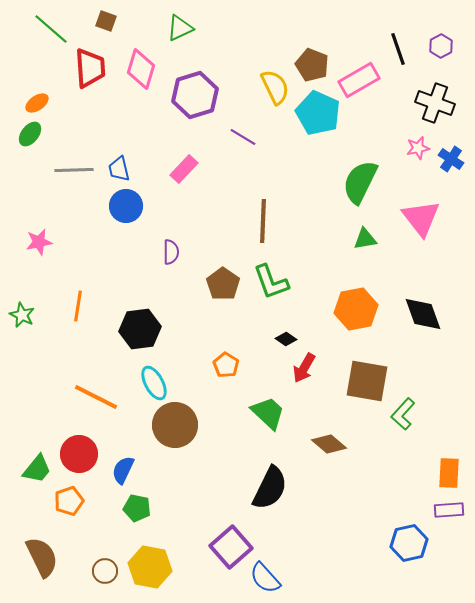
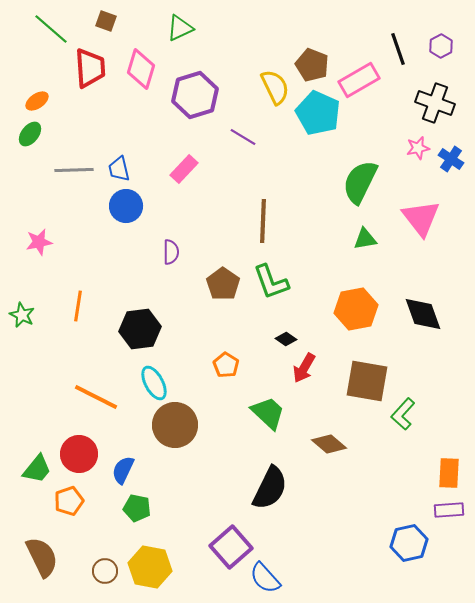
orange ellipse at (37, 103): moved 2 px up
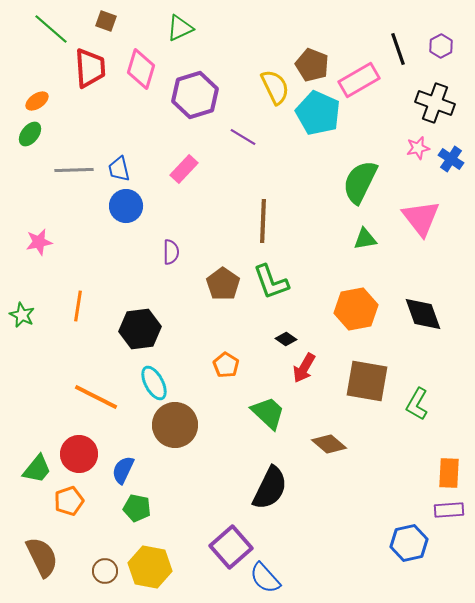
green L-shape at (403, 414): moved 14 px right, 10 px up; rotated 12 degrees counterclockwise
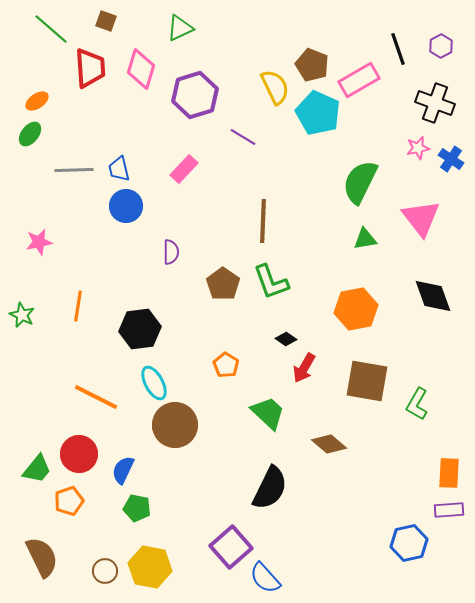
black diamond at (423, 314): moved 10 px right, 18 px up
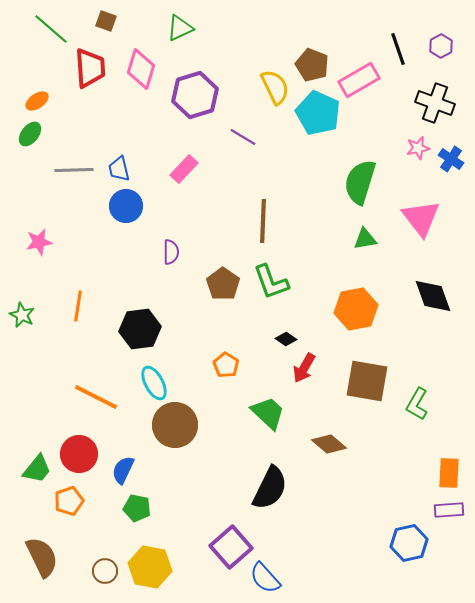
green semicircle at (360, 182): rotated 9 degrees counterclockwise
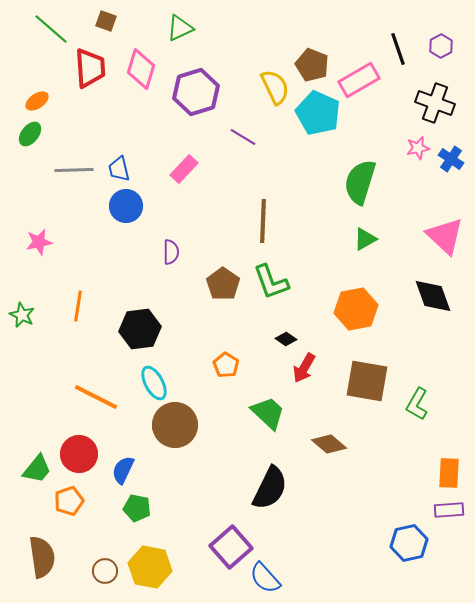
purple hexagon at (195, 95): moved 1 px right, 3 px up
pink triangle at (421, 218): moved 24 px right, 18 px down; rotated 9 degrees counterclockwise
green triangle at (365, 239): rotated 20 degrees counterclockwise
brown semicircle at (42, 557): rotated 18 degrees clockwise
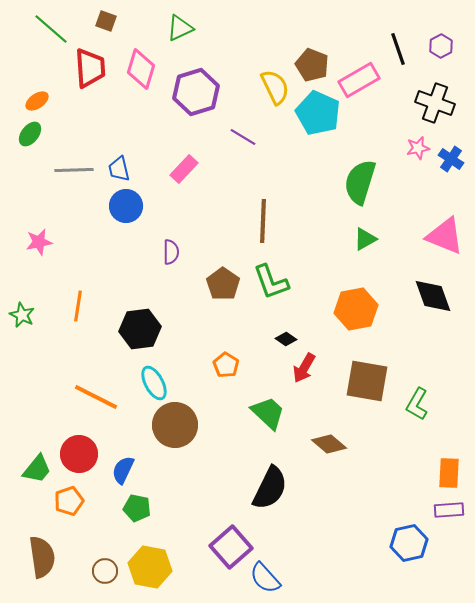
pink triangle at (445, 236): rotated 21 degrees counterclockwise
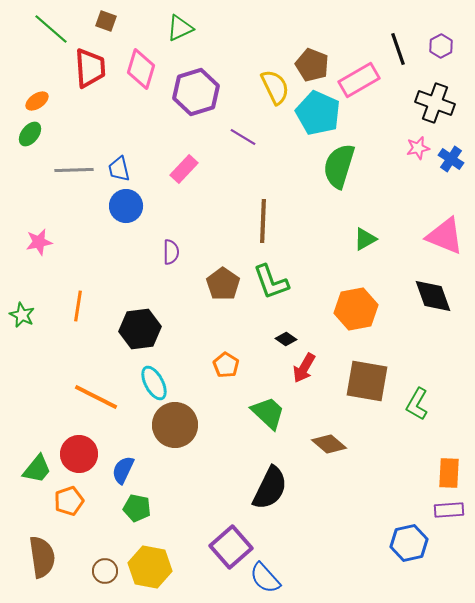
green semicircle at (360, 182): moved 21 px left, 16 px up
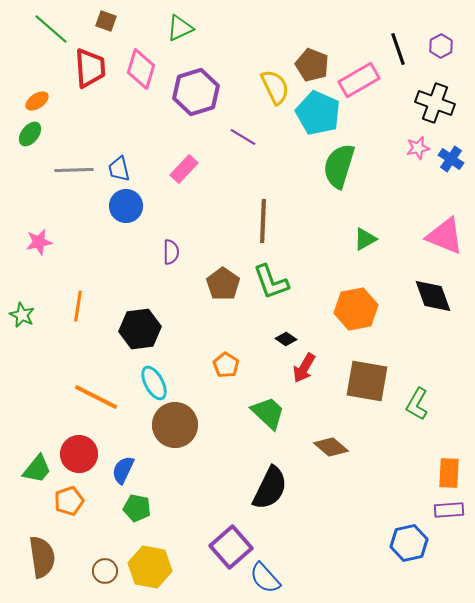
brown diamond at (329, 444): moved 2 px right, 3 px down
